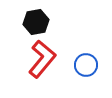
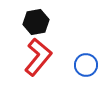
red L-shape: moved 4 px left, 2 px up
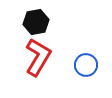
red L-shape: rotated 9 degrees counterclockwise
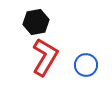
red L-shape: moved 7 px right
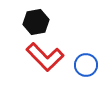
red L-shape: rotated 105 degrees clockwise
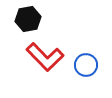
black hexagon: moved 8 px left, 3 px up
